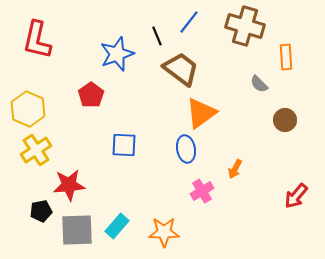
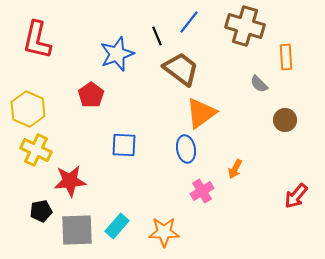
yellow cross: rotated 32 degrees counterclockwise
red star: moved 1 px right, 4 px up
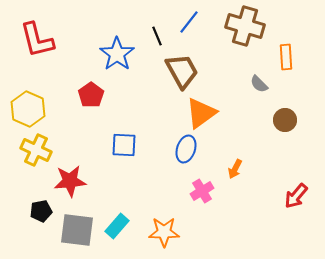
red L-shape: rotated 27 degrees counterclockwise
blue star: rotated 16 degrees counterclockwise
brown trapezoid: moved 1 px right, 2 px down; rotated 24 degrees clockwise
blue ellipse: rotated 28 degrees clockwise
gray square: rotated 9 degrees clockwise
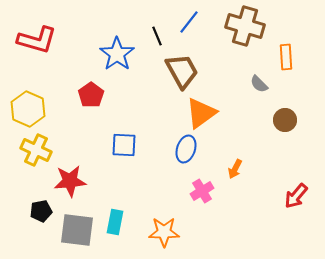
red L-shape: rotated 60 degrees counterclockwise
cyan rectangle: moved 2 px left, 4 px up; rotated 30 degrees counterclockwise
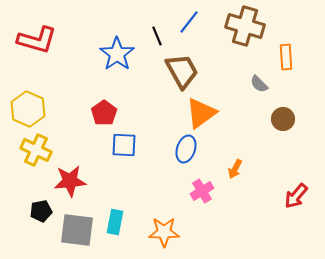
red pentagon: moved 13 px right, 18 px down
brown circle: moved 2 px left, 1 px up
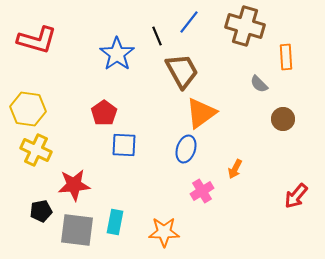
yellow hexagon: rotated 16 degrees counterclockwise
red star: moved 4 px right, 4 px down
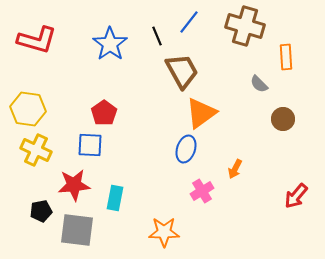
blue star: moved 7 px left, 10 px up
blue square: moved 34 px left
cyan rectangle: moved 24 px up
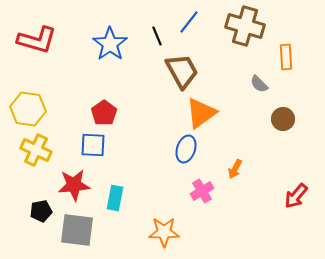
blue square: moved 3 px right
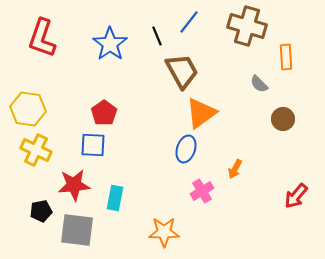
brown cross: moved 2 px right
red L-shape: moved 5 px right, 2 px up; rotated 93 degrees clockwise
